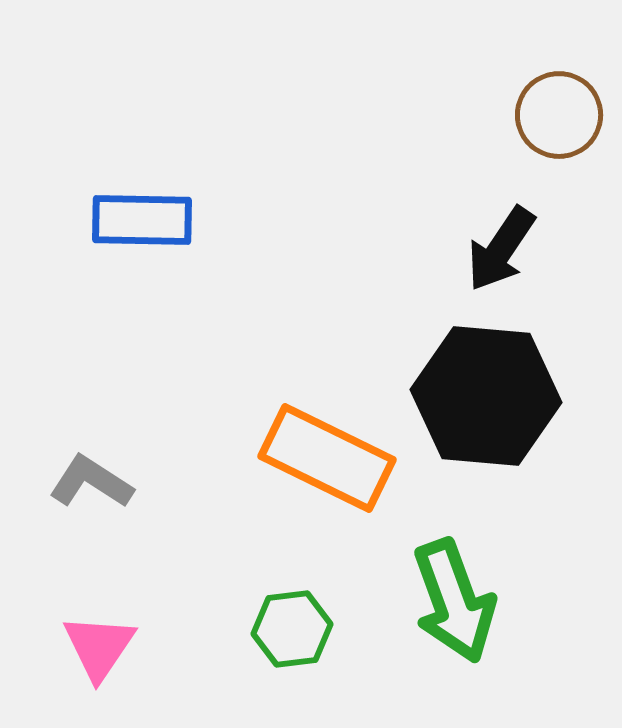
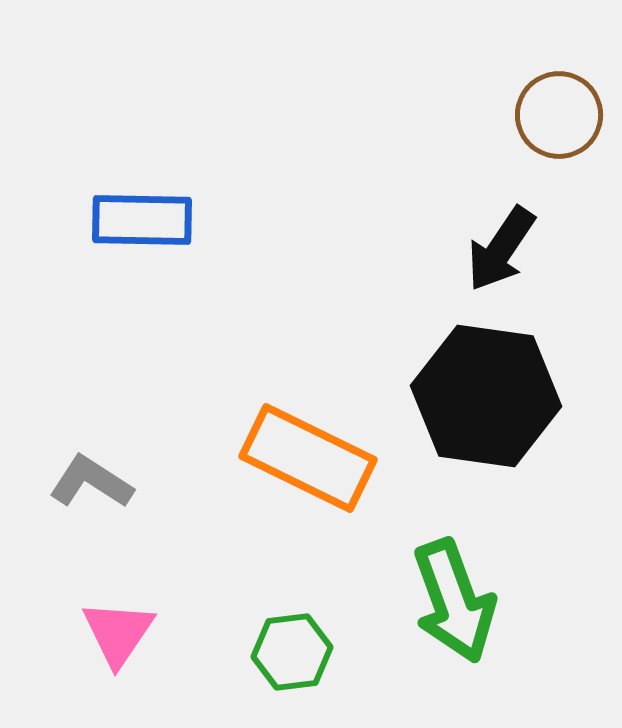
black hexagon: rotated 3 degrees clockwise
orange rectangle: moved 19 px left
green hexagon: moved 23 px down
pink triangle: moved 19 px right, 14 px up
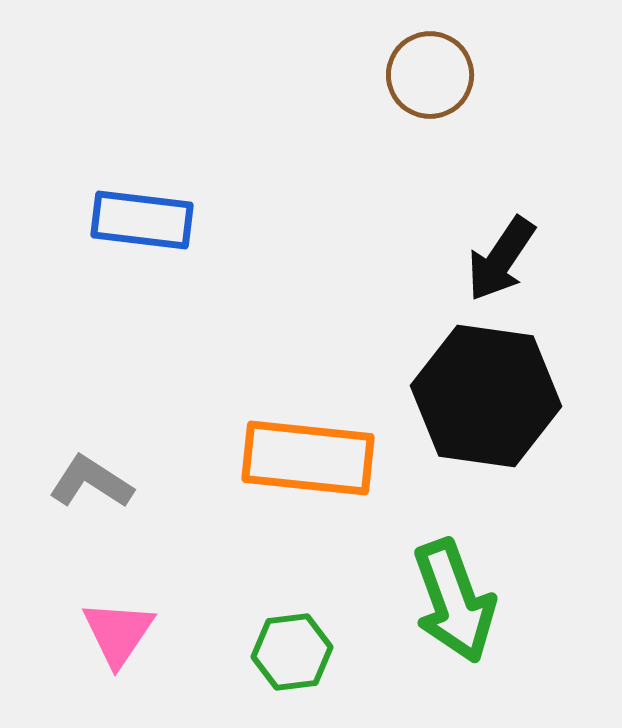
brown circle: moved 129 px left, 40 px up
blue rectangle: rotated 6 degrees clockwise
black arrow: moved 10 px down
orange rectangle: rotated 20 degrees counterclockwise
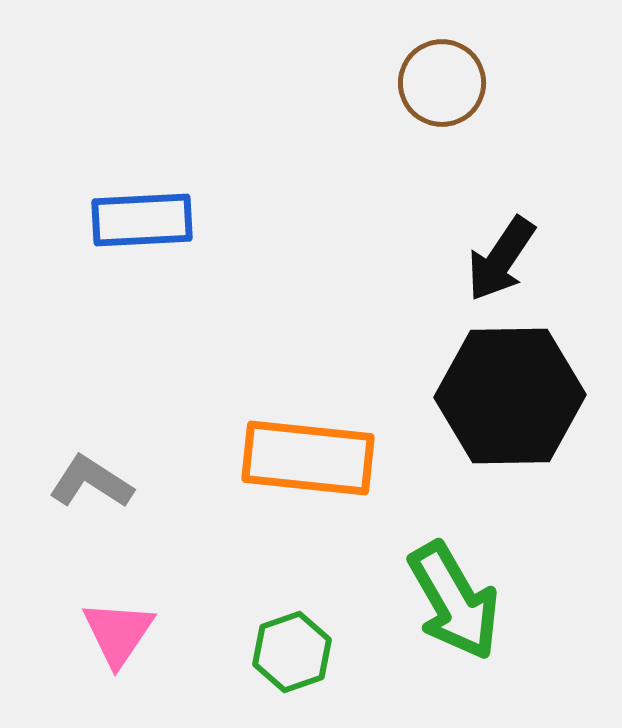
brown circle: moved 12 px right, 8 px down
blue rectangle: rotated 10 degrees counterclockwise
black hexagon: moved 24 px right; rotated 9 degrees counterclockwise
green arrow: rotated 10 degrees counterclockwise
green hexagon: rotated 12 degrees counterclockwise
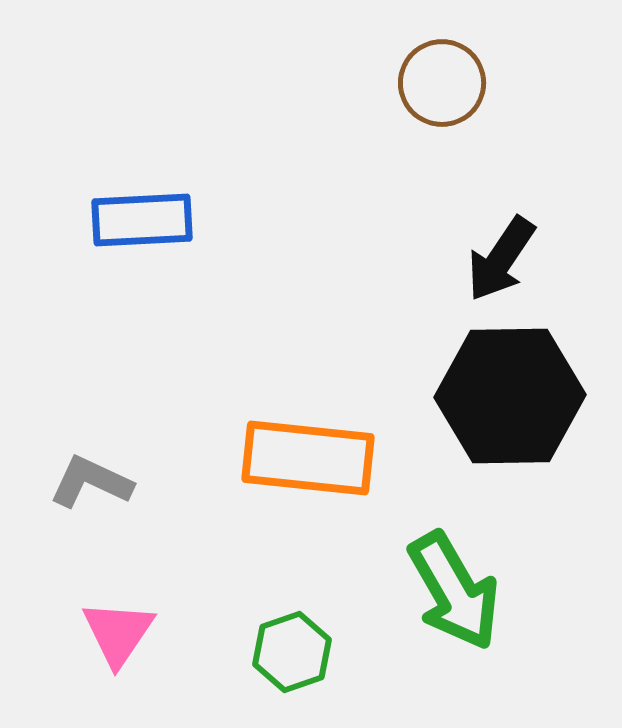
gray L-shape: rotated 8 degrees counterclockwise
green arrow: moved 10 px up
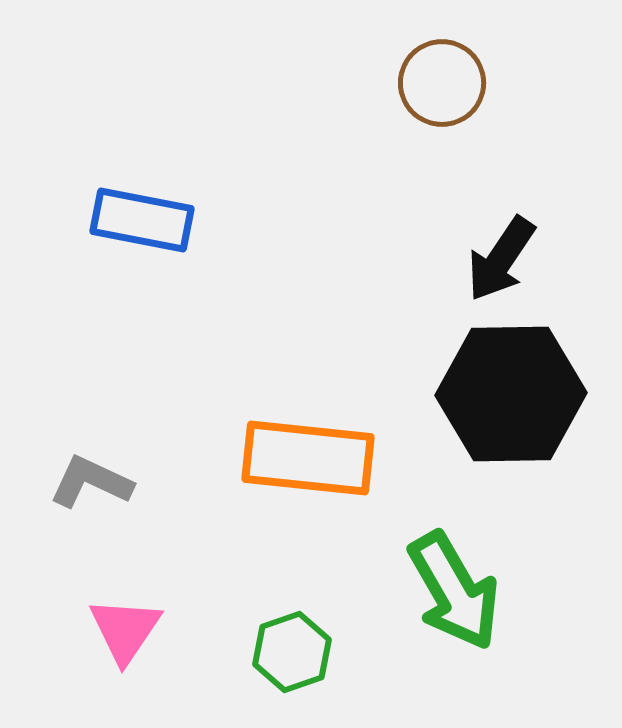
blue rectangle: rotated 14 degrees clockwise
black hexagon: moved 1 px right, 2 px up
pink triangle: moved 7 px right, 3 px up
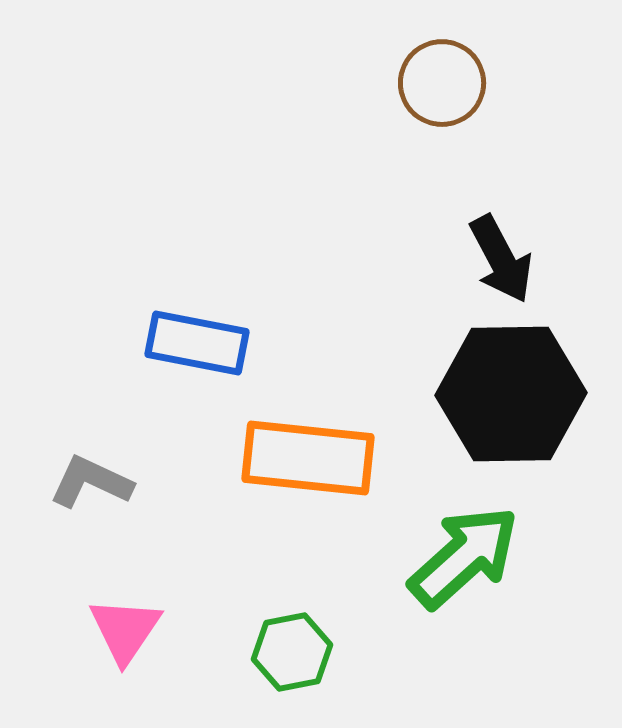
blue rectangle: moved 55 px right, 123 px down
black arrow: rotated 62 degrees counterclockwise
green arrow: moved 10 px right, 34 px up; rotated 102 degrees counterclockwise
green hexagon: rotated 8 degrees clockwise
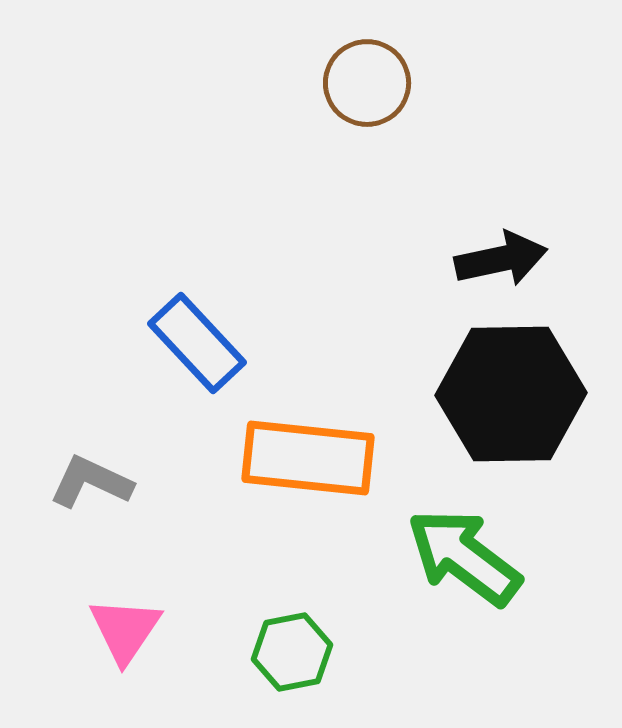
brown circle: moved 75 px left
black arrow: rotated 74 degrees counterclockwise
blue rectangle: rotated 36 degrees clockwise
green arrow: rotated 101 degrees counterclockwise
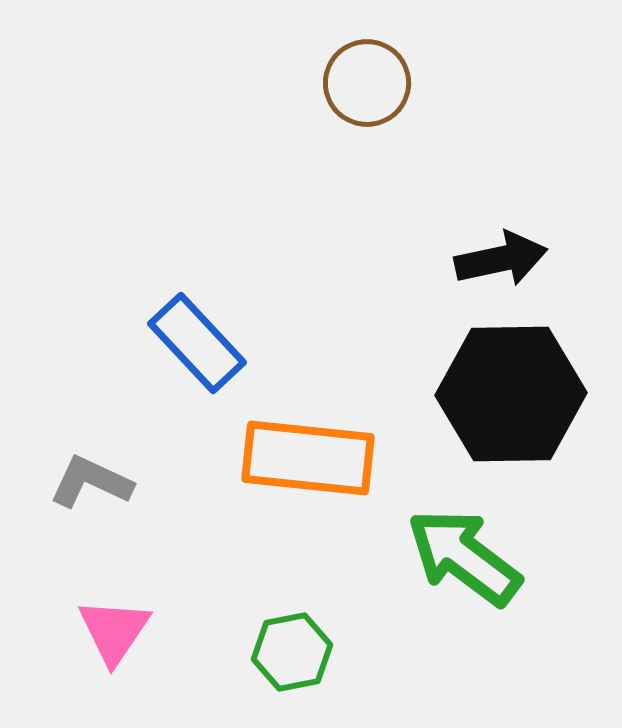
pink triangle: moved 11 px left, 1 px down
